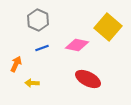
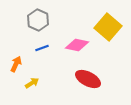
yellow arrow: rotated 144 degrees clockwise
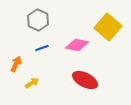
red ellipse: moved 3 px left, 1 px down
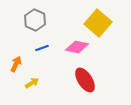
gray hexagon: moved 3 px left
yellow square: moved 10 px left, 4 px up
pink diamond: moved 2 px down
red ellipse: rotated 30 degrees clockwise
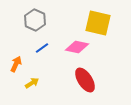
yellow square: rotated 28 degrees counterclockwise
blue line: rotated 16 degrees counterclockwise
